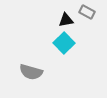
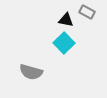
black triangle: rotated 21 degrees clockwise
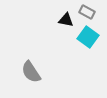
cyan square: moved 24 px right, 6 px up; rotated 10 degrees counterclockwise
gray semicircle: rotated 40 degrees clockwise
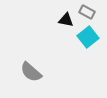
cyan square: rotated 15 degrees clockwise
gray semicircle: rotated 15 degrees counterclockwise
